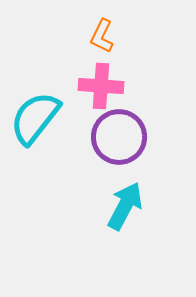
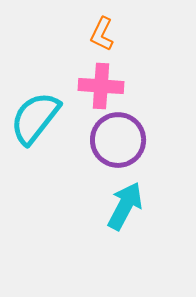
orange L-shape: moved 2 px up
purple circle: moved 1 px left, 3 px down
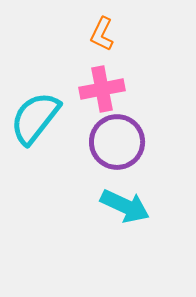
pink cross: moved 1 px right, 3 px down; rotated 15 degrees counterclockwise
purple circle: moved 1 px left, 2 px down
cyan arrow: rotated 87 degrees clockwise
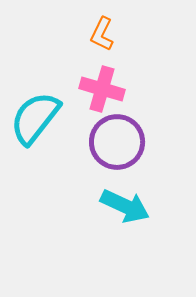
pink cross: rotated 27 degrees clockwise
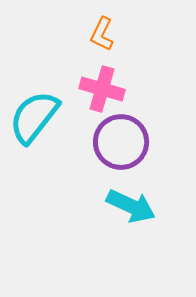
cyan semicircle: moved 1 px left, 1 px up
purple circle: moved 4 px right
cyan arrow: moved 6 px right
